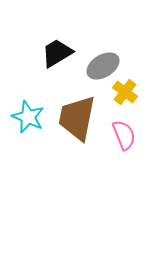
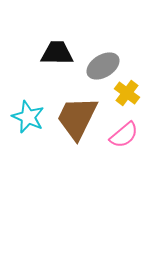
black trapezoid: rotated 32 degrees clockwise
yellow cross: moved 2 px right, 1 px down
brown trapezoid: rotated 15 degrees clockwise
pink semicircle: rotated 72 degrees clockwise
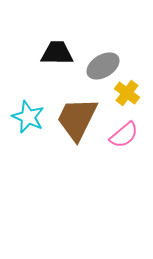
brown trapezoid: moved 1 px down
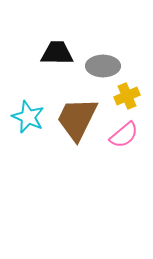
gray ellipse: rotated 32 degrees clockwise
yellow cross: moved 3 px down; rotated 30 degrees clockwise
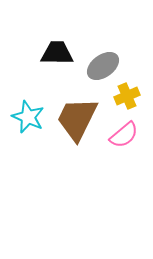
gray ellipse: rotated 36 degrees counterclockwise
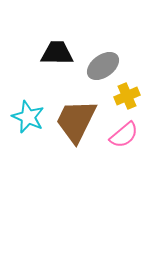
brown trapezoid: moved 1 px left, 2 px down
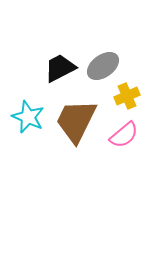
black trapezoid: moved 3 px right, 15 px down; rotated 28 degrees counterclockwise
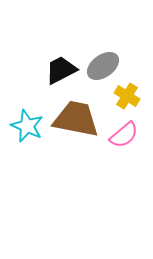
black trapezoid: moved 1 px right, 2 px down
yellow cross: rotated 35 degrees counterclockwise
cyan star: moved 1 px left, 9 px down
brown trapezoid: moved 2 px up; rotated 75 degrees clockwise
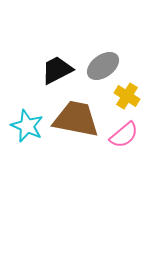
black trapezoid: moved 4 px left
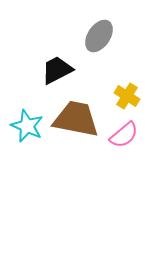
gray ellipse: moved 4 px left, 30 px up; rotated 20 degrees counterclockwise
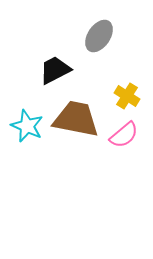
black trapezoid: moved 2 px left
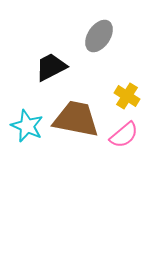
black trapezoid: moved 4 px left, 3 px up
